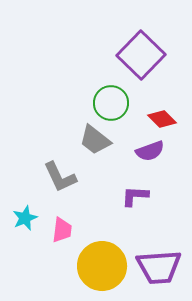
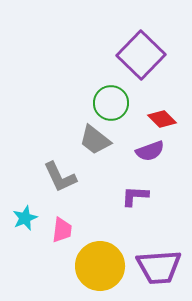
yellow circle: moved 2 px left
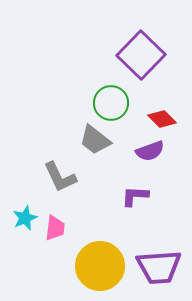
pink trapezoid: moved 7 px left, 2 px up
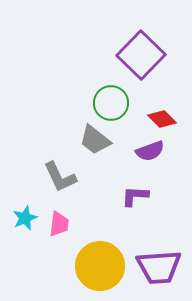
pink trapezoid: moved 4 px right, 4 px up
